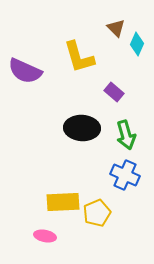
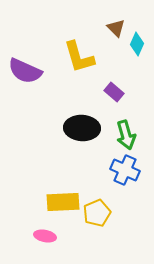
blue cross: moved 5 px up
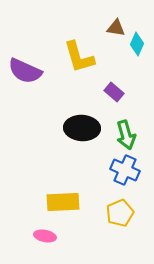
brown triangle: rotated 36 degrees counterclockwise
yellow pentagon: moved 23 px right
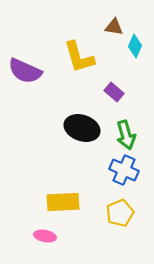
brown triangle: moved 2 px left, 1 px up
cyan diamond: moved 2 px left, 2 px down
black ellipse: rotated 16 degrees clockwise
blue cross: moved 1 px left
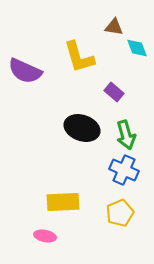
cyan diamond: moved 2 px right, 2 px down; rotated 45 degrees counterclockwise
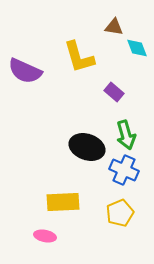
black ellipse: moved 5 px right, 19 px down
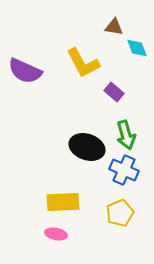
yellow L-shape: moved 4 px right, 6 px down; rotated 12 degrees counterclockwise
pink ellipse: moved 11 px right, 2 px up
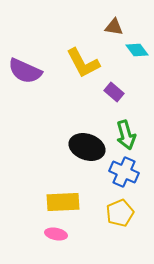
cyan diamond: moved 2 px down; rotated 15 degrees counterclockwise
blue cross: moved 2 px down
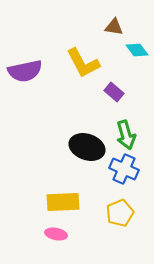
purple semicircle: rotated 36 degrees counterclockwise
blue cross: moved 3 px up
